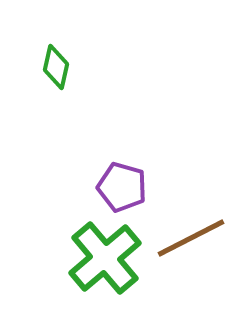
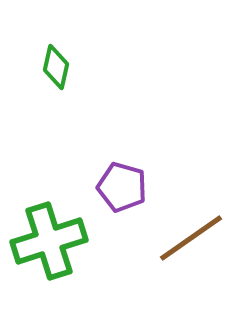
brown line: rotated 8 degrees counterclockwise
green cross: moved 56 px left, 17 px up; rotated 22 degrees clockwise
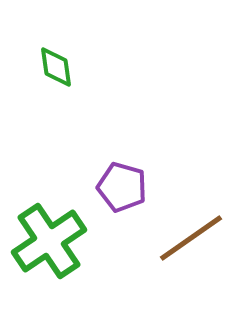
green diamond: rotated 21 degrees counterclockwise
green cross: rotated 16 degrees counterclockwise
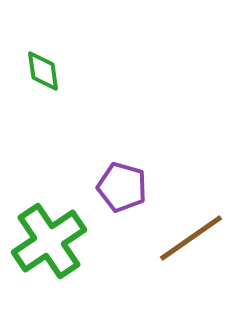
green diamond: moved 13 px left, 4 px down
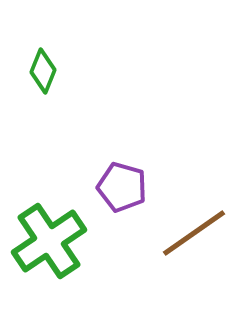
green diamond: rotated 30 degrees clockwise
brown line: moved 3 px right, 5 px up
